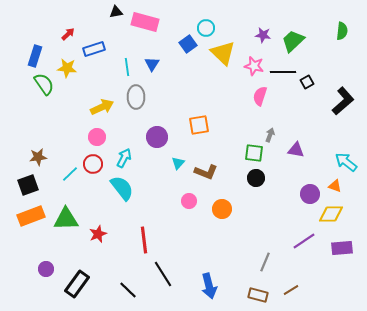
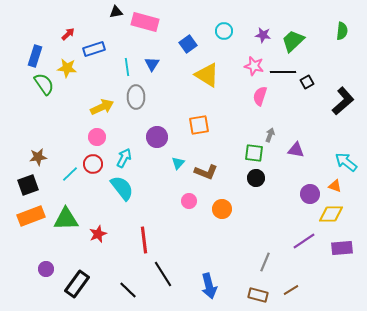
cyan circle at (206, 28): moved 18 px right, 3 px down
yellow triangle at (223, 53): moved 16 px left, 22 px down; rotated 12 degrees counterclockwise
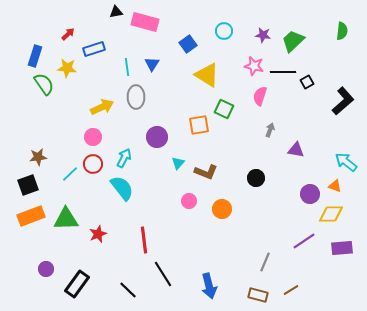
gray arrow at (270, 135): moved 5 px up
pink circle at (97, 137): moved 4 px left
green square at (254, 153): moved 30 px left, 44 px up; rotated 18 degrees clockwise
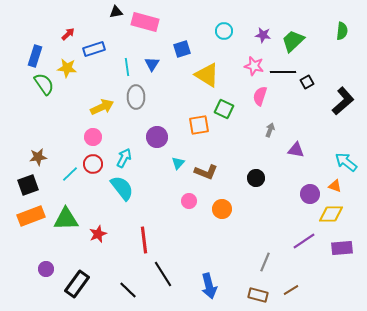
blue square at (188, 44): moved 6 px left, 5 px down; rotated 18 degrees clockwise
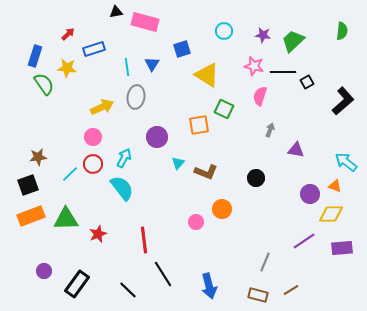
gray ellipse at (136, 97): rotated 10 degrees clockwise
pink circle at (189, 201): moved 7 px right, 21 px down
purple circle at (46, 269): moved 2 px left, 2 px down
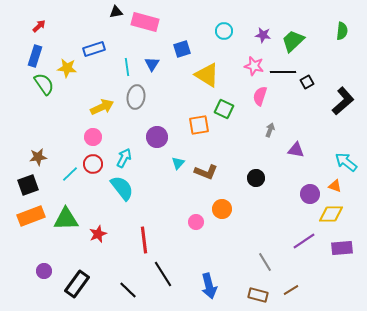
red arrow at (68, 34): moved 29 px left, 8 px up
gray line at (265, 262): rotated 54 degrees counterclockwise
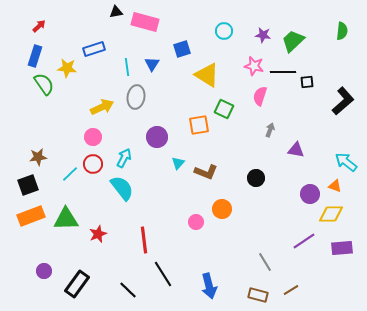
black square at (307, 82): rotated 24 degrees clockwise
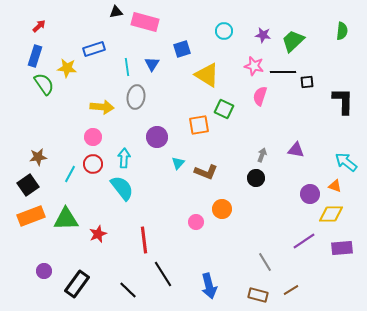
black L-shape at (343, 101): rotated 48 degrees counterclockwise
yellow arrow at (102, 107): rotated 30 degrees clockwise
gray arrow at (270, 130): moved 8 px left, 25 px down
cyan arrow at (124, 158): rotated 24 degrees counterclockwise
cyan line at (70, 174): rotated 18 degrees counterclockwise
black square at (28, 185): rotated 15 degrees counterclockwise
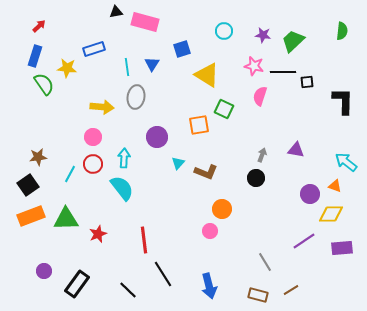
pink circle at (196, 222): moved 14 px right, 9 px down
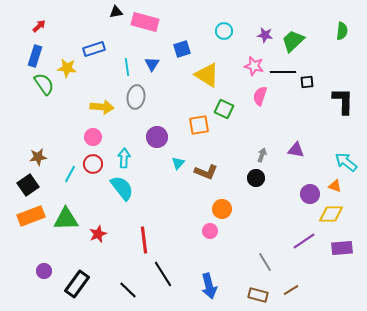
purple star at (263, 35): moved 2 px right
